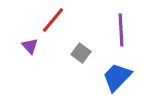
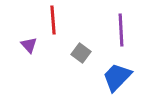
red line: rotated 44 degrees counterclockwise
purple triangle: moved 1 px left, 1 px up
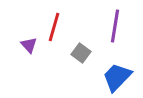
red line: moved 1 px right, 7 px down; rotated 20 degrees clockwise
purple line: moved 6 px left, 4 px up; rotated 12 degrees clockwise
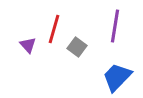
red line: moved 2 px down
purple triangle: moved 1 px left
gray square: moved 4 px left, 6 px up
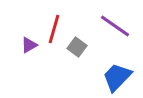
purple line: rotated 64 degrees counterclockwise
purple triangle: moved 1 px right; rotated 42 degrees clockwise
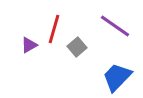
gray square: rotated 12 degrees clockwise
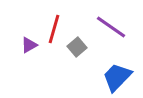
purple line: moved 4 px left, 1 px down
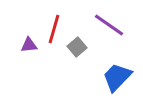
purple line: moved 2 px left, 2 px up
purple triangle: rotated 24 degrees clockwise
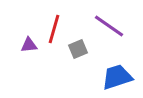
purple line: moved 1 px down
gray square: moved 1 px right, 2 px down; rotated 18 degrees clockwise
blue trapezoid: rotated 28 degrees clockwise
